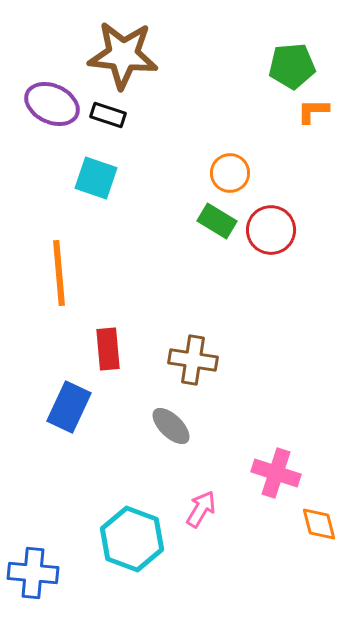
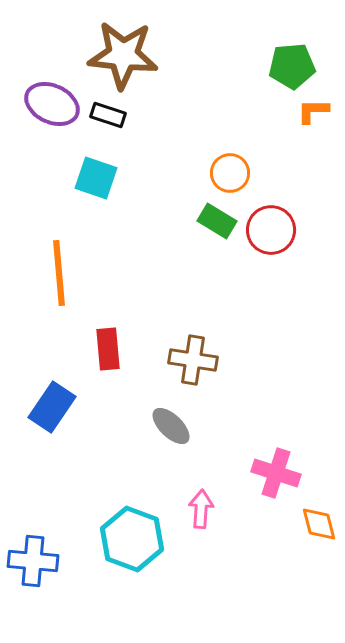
blue rectangle: moved 17 px left; rotated 9 degrees clockwise
pink arrow: rotated 27 degrees counterclockwise
blue cross: moved 12 px up
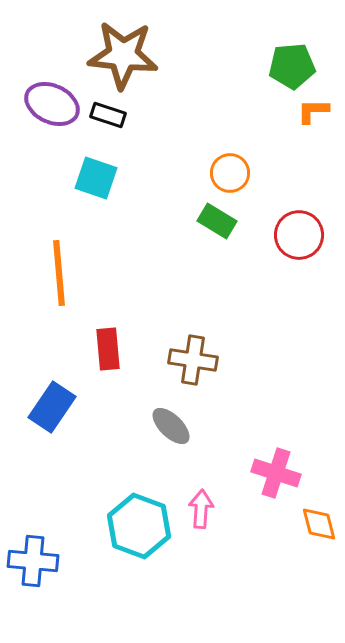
red circle: moved 28 px right, 5 px down
cyan hexagon: moved 7 px right, 13 px up
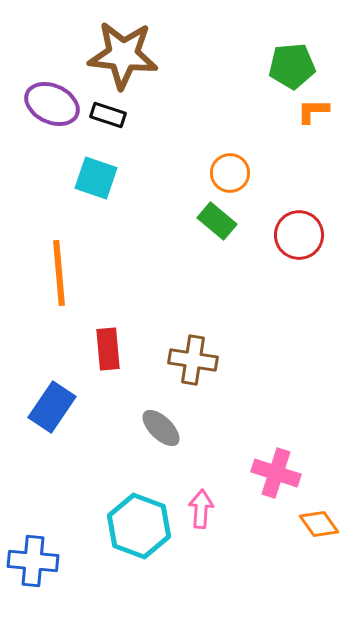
green rectangle: rotated 9 degrees clockwise
gray ellipse: moved 10 px left, 2 px down
orange diamond: rotated 21 degrees counterclockwise
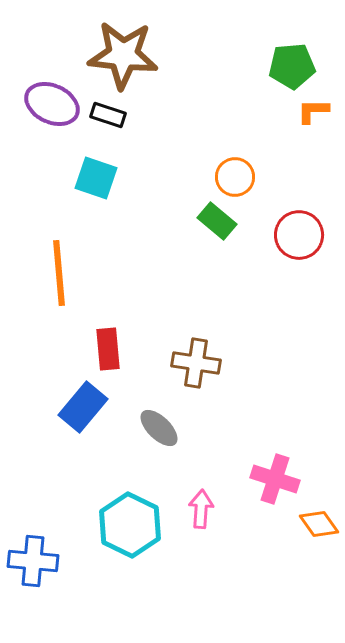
orange circle: moved 5 px right, 4 px down
brown cross: moved 3 px right, 3 px down
blue rectangle: moved 31 px right; rotated 6 degrees clockwise
gray ellipse: moved 2 px left
pink cross: moved 1 px left, 6 px down
cyan hexagon: moved 9 px left, 1 px up; rotated 6 degrees clockwise
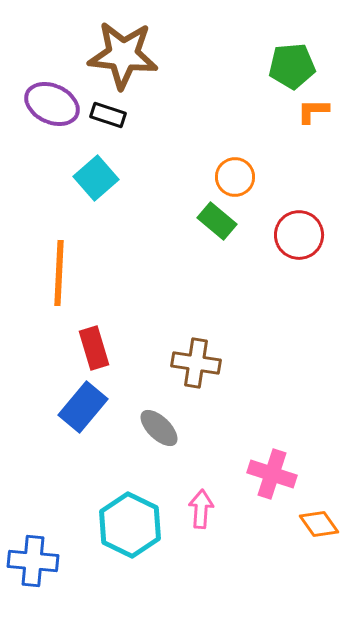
cyan square: rotated 30 degrees clockwise
orange line: rotated 8 degrees clockwise
red rectangle: moved 14 px left, 1 px up; rotated 12 degrees counterclockwise
pink cross: moved 3 px left, 5 px up
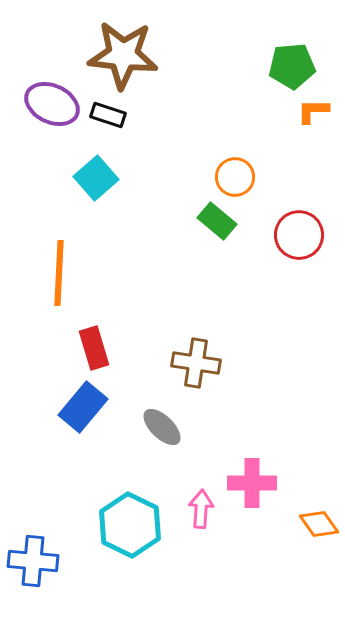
gray ellipse: moved 3 px right, 1 px up
pink cross: moved 20 px left, 9 px down; rotated 18 degrees counterclockwise
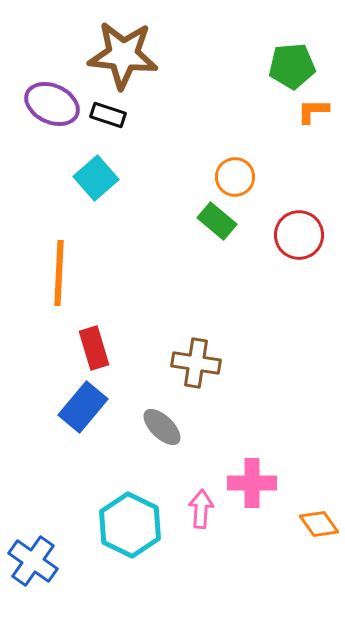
blue cross: rotated 30 degrees clockwise
